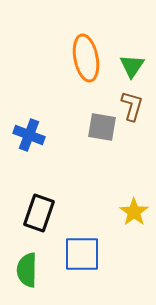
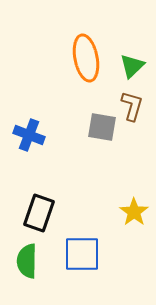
green triangle: rotated 12 degrees clockwise
green semicircle: moved 9 px up
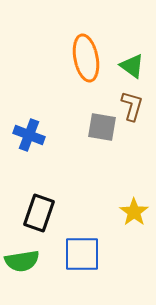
green triangle: rotated 40 degrees counterclockwise
green semicircle: moved 5 px left; rotated 100 degrees counterclockwise
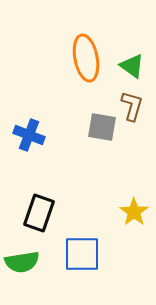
green semicircle: moved 1 px down
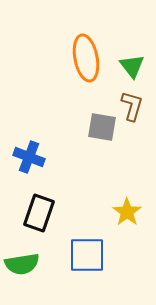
green triangle: rotated 16 degrees clockwise
blue cross: moved 22 px down
yellow star: moved 7 px left
blue square: moved 5 px right, 1 px down
green semicircle: moved 2 px down
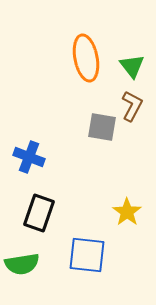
brown L-shape: rotated 12 degrees clockwise
blue square: rotated 6 degrees clockwise
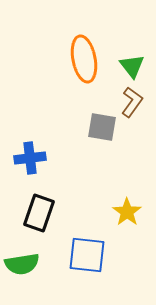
orange ellipse: moved 2 px left, 1 px down
brown L-shape: moved 4 px up; rotated 8 degrees clockwise
blue cross: moved 1 px right, 1 px down; rotated 28 degrees counterclockwise
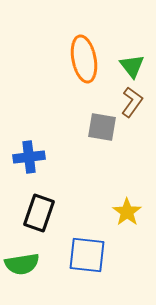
blue cross: moved 1 px left, 1 px up
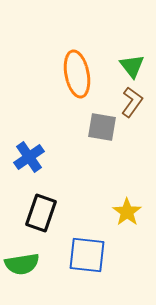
orange ellipse: moved 7 px left, 15 px down
blue cross: rotated 28 degrees counterclockwise
black rectangle: moved 2 px right
